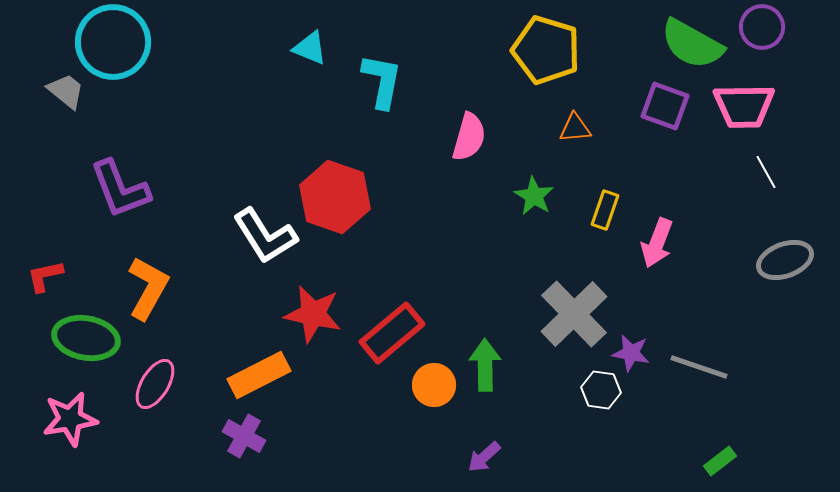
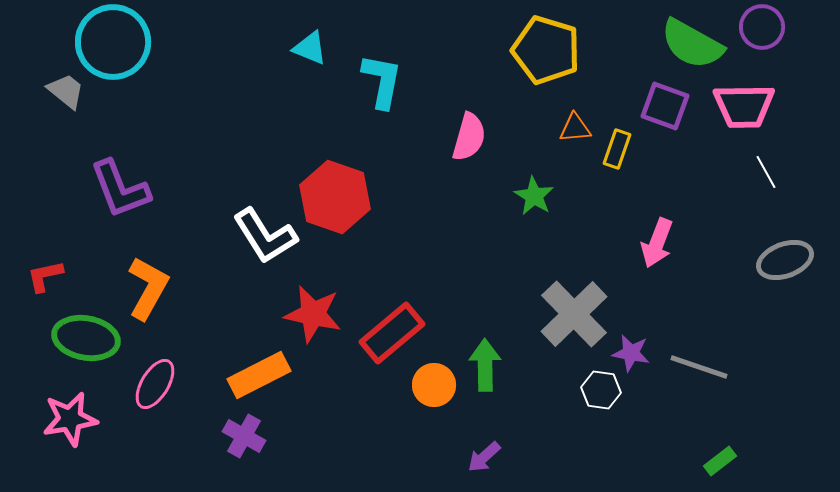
yellow rectangle: moved 12 px right, 61 px up
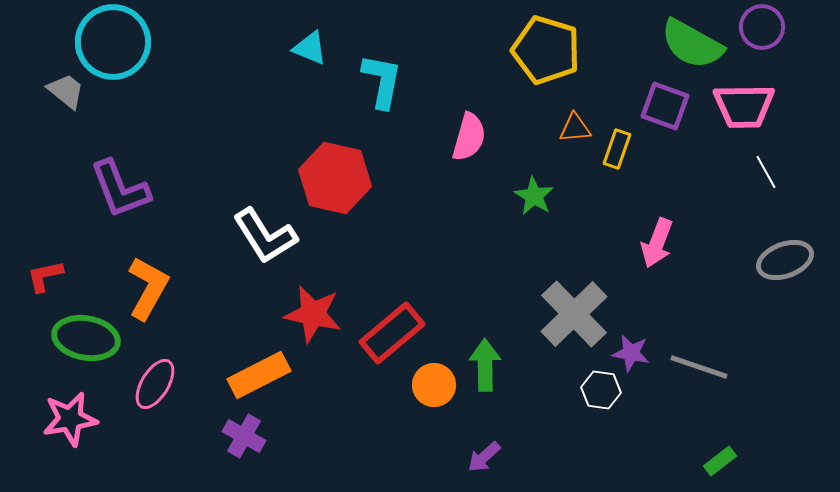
red hexagon: moved 19 px up; rotated 6 degrees counterclockwise
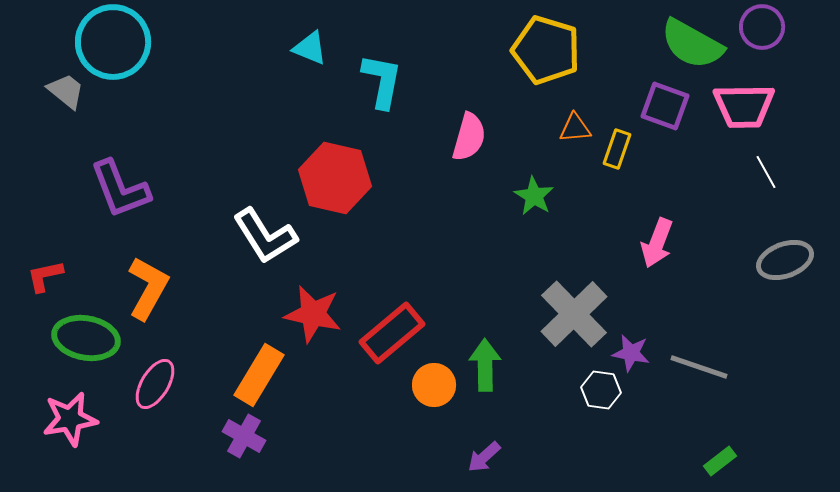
orange rectangle: rotated 32 degrees counterclockwise
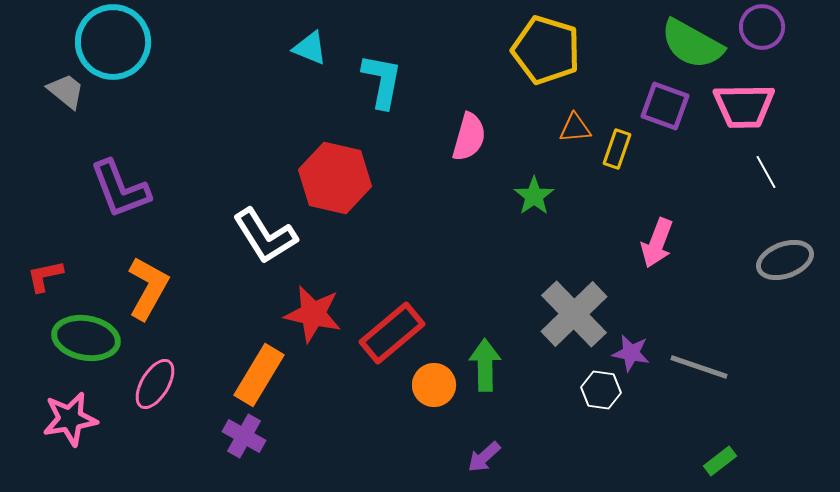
green star: rotated 6 degrees clockwise
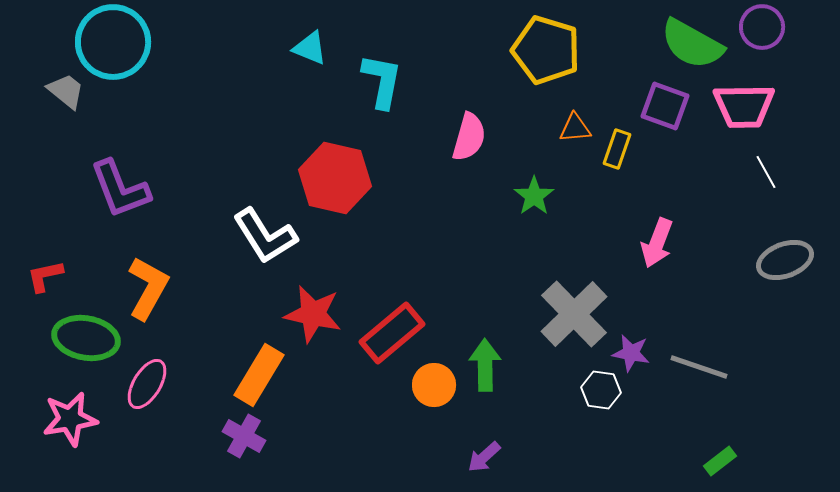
pink ellipse: moved 8 px left
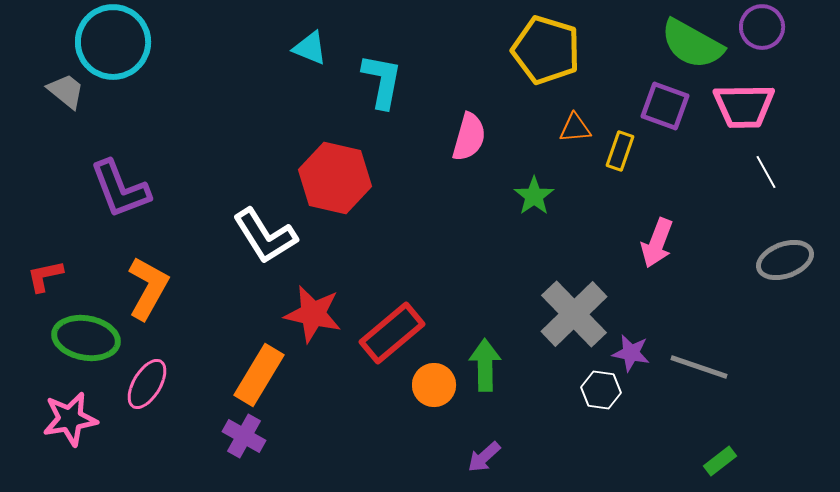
yellow rectangle: moved 3 px right, 2 px down
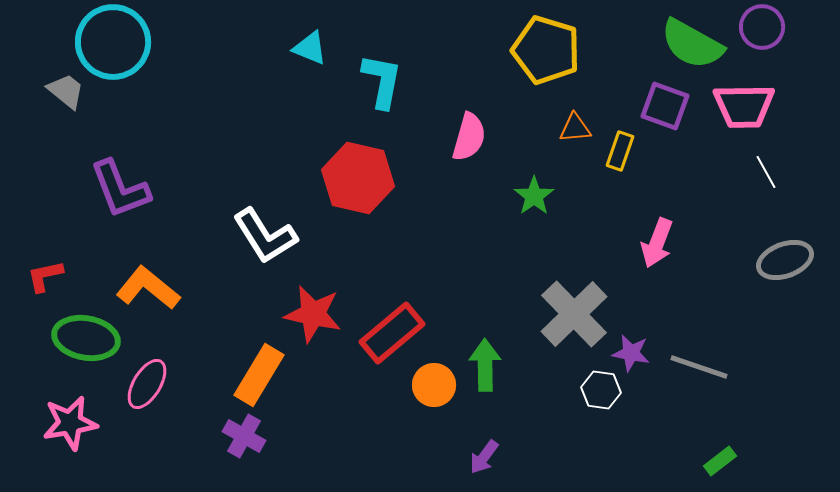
red hexagon: moved 23 px right
orange L-shape: rotated 80 degrees counterclockwise
pink star: moved 4 px down
purple arrow: rotated 12 degrees counterclockwise
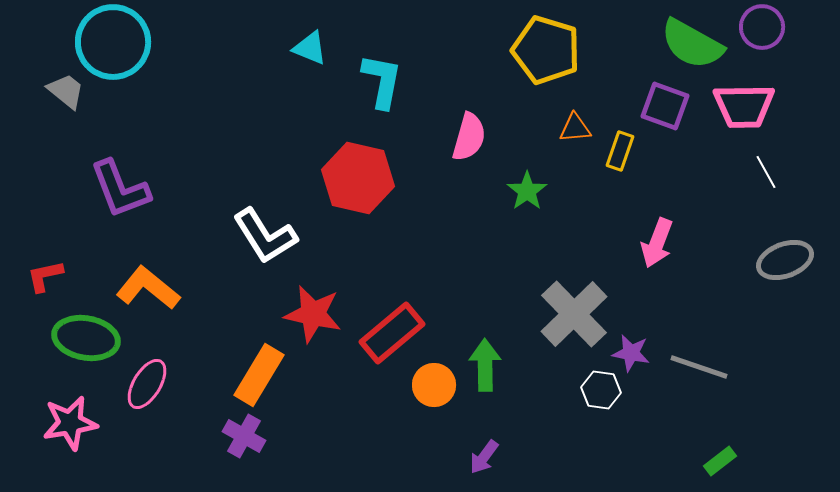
green star: moved 7 px left, 5 px up
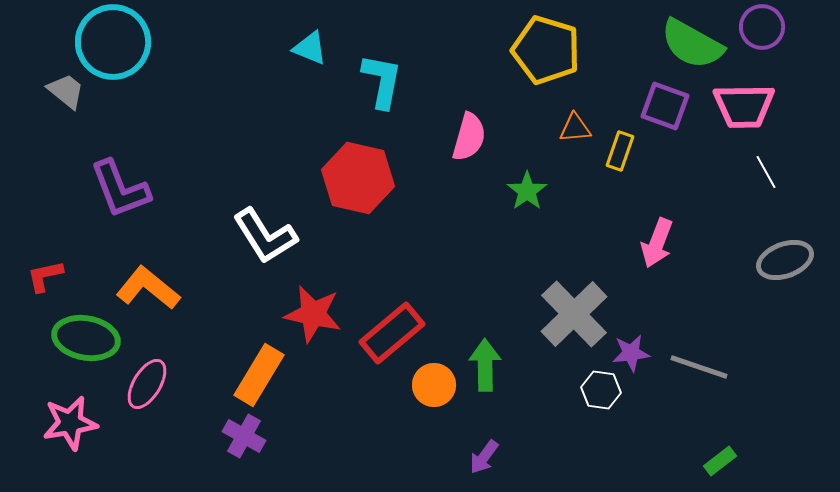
purple star: rotated 18 degrees counterclockwise
